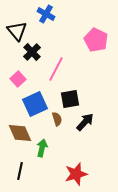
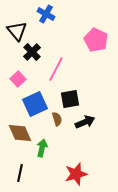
black arrow: rotated 24 degrees clockwise
black line: moved 2 px down
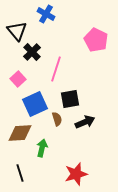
pink line: rotated 10 degrees counterclockwise
brown diamond: rotated 70 degrees counterclockwise
black line: rotated 30 degrees counterclockwise
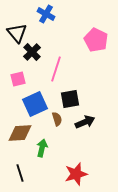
black triangle: moved 2 px down
pink square: rotated 28 degrees clockwise
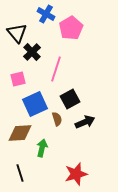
pink pentagon: moved 25 px left, 12 px up; rotated 15 degrees clockwise
black square: rotated 18 degrees counterclockwise
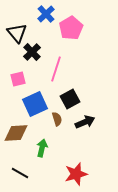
blue cross: rotated 18 degrees clockwise
brown diamond: moved 4 px left
black line: rotated 42 degrees counterclockwise
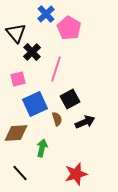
pink pentagon: moved 2 px left; rotated 10 degrees counterclockwise
black triangle: moved 1 px left
black line: rotated 18 degrees clockwise
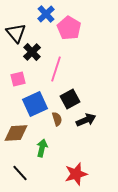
black arrow: moved 1 px right, 2 px up
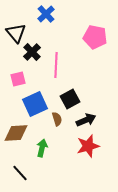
pink pentagon: moved 26 px right, 9 px down; rotated 20 degrees counterclockwise
pink line: moved 4 px up; rotated 15 degrees counterclockwise
red star: moved 12 px right, 28 px up
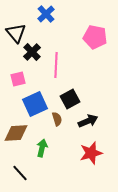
black arrow: moved 2 px right, 1 px down
red star: moved 3 px right, 7 px down
